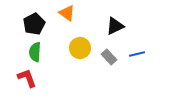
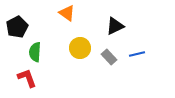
black pentagon: moved 17 px left, 3 px down
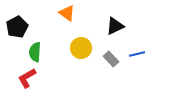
yellow circle: moved 1 px right
gray rectangle: moved 2 px right, 2 px down
red L-shape: rotated 100 degrees counterclockwise
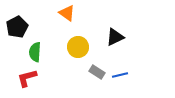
black triangle: moved 11 px down
yellow circle: moved 3 px left, 1 px up
blue line: moved 17 px left, 21 px down
gray rectangle: moved 14 px left, 13 px down; rotated 14 degrees counterclockwise
red L-shape: rotated 15 degrees clockwise
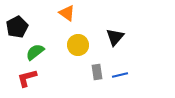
black triangle: rotated 24 degrees counterclockwise
yellow circle: moved 2 px up
green semicircle: rotated 48 degrees clockwise
gray rectangle: rotated 49 degrees clockwise
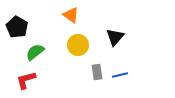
orange triangle: moved 4 px right, 2 px down
black pentagon: rotated 15 degrees counterclockwise
red L-shape: moved 1 px left, 2 px down
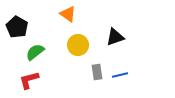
orange triangle: moved 3 px left, 1 px up
black triangle: rotated 30 degrees clockwise
red L-shape: moved 3 px right
